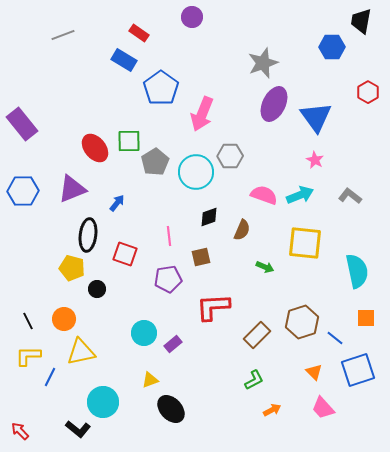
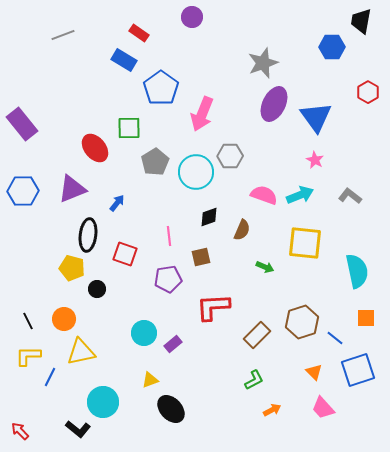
green square at (129, 141): moved 13 px up
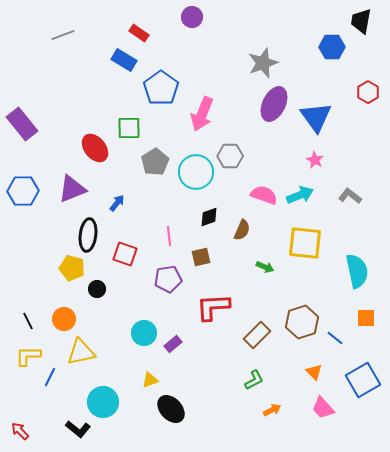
blue square at (358, 370): moved 5 px right, 10 px down; rotated 12 degrees counterclockwise
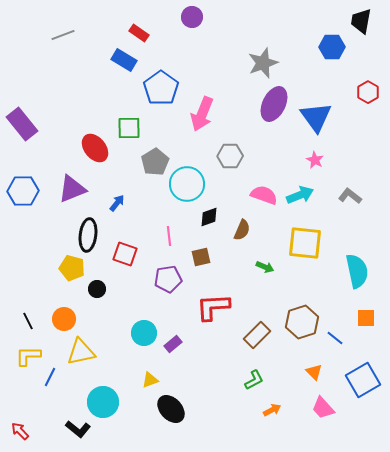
cyan circle at (196, 172): moved 9 px left, 12 px down
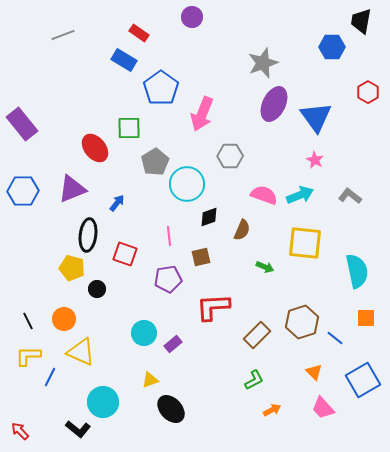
yellow triangle at (81, 352): rotated 36 degrees clockwise
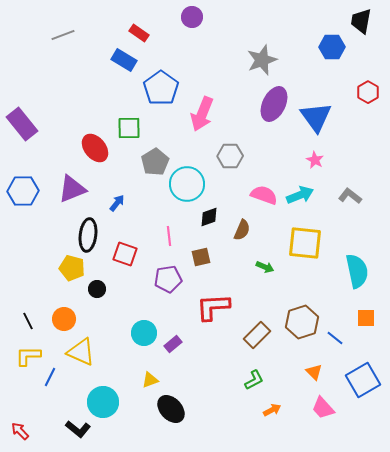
gray star at (263, 63): moved 1 px left, 3 px up
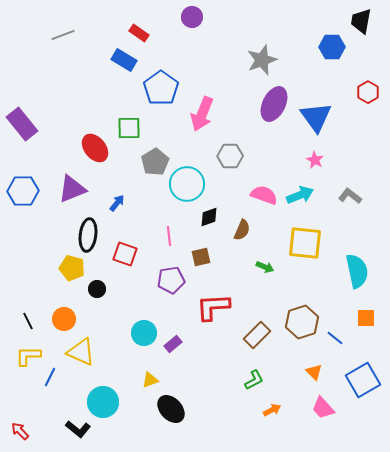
purple pentagon at (168, 279): moved 3 px right, 1 px down
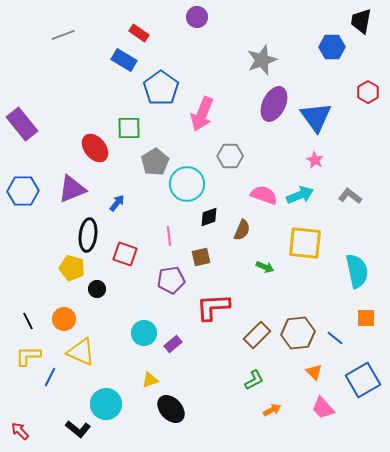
purple circle at (192, 17): moved 5 px right
brown hexagon at (302, 322): moved 4 px left, 11 px down; rotated 12 degrees clockwise
cyan circle at (103, 402): moved 3 px right, 2 px down
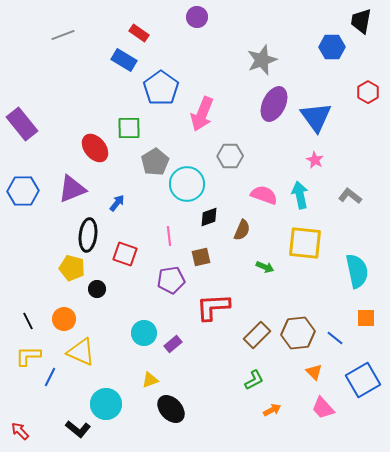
cyan arrow at (300, 195): rotated 80 degrees counterclockwise
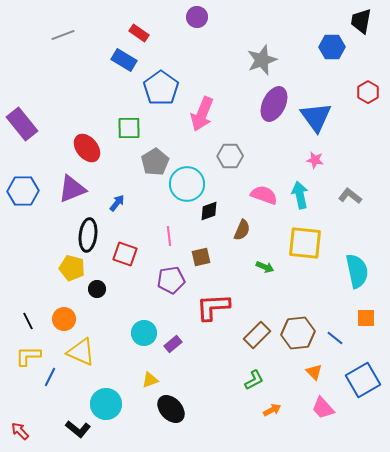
red ellipse at (95, 148): moved 8 px left
pink star at (315, 160): rotated 18 degrees counterclockwise
black diamond at (209, 217): moved 6 px up
